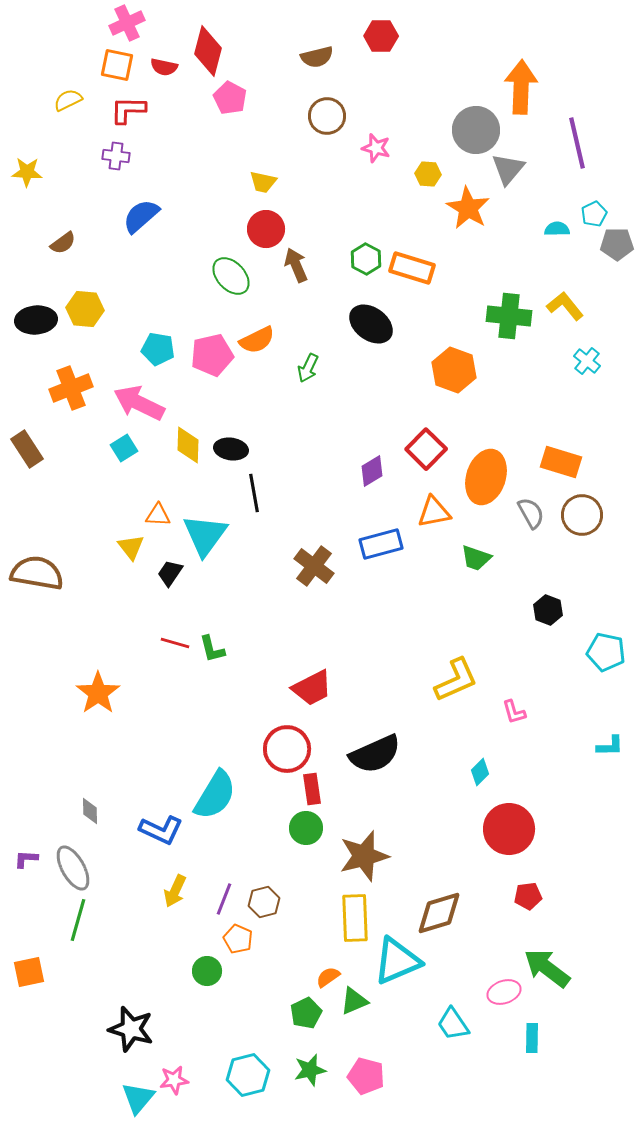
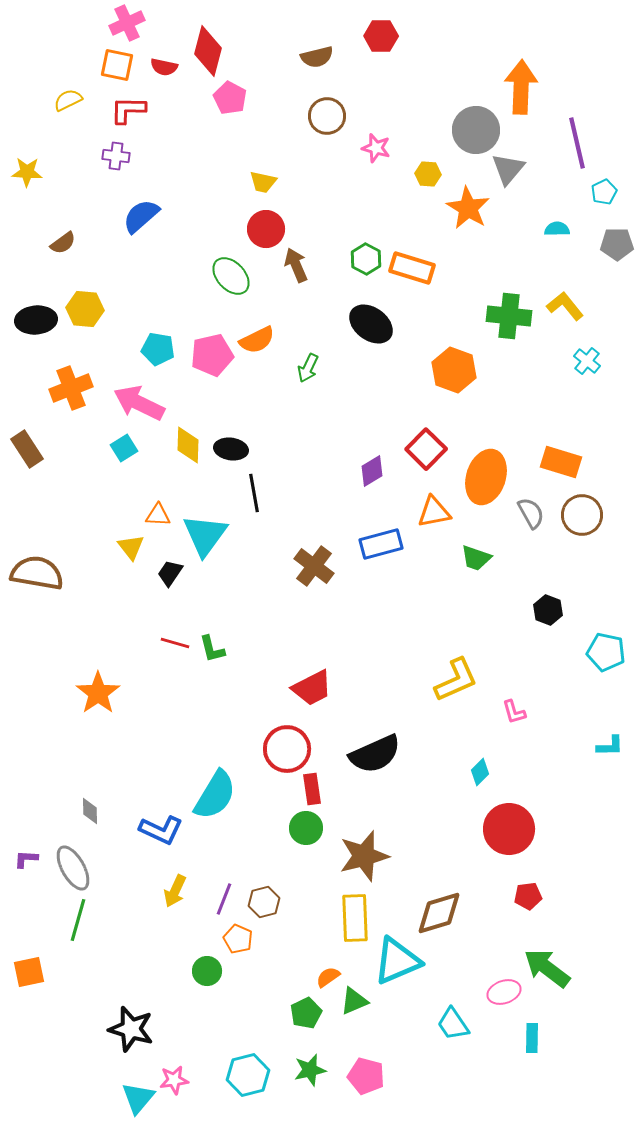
cyan pentagon at (594, 214): moved 10 px right, 22 px up
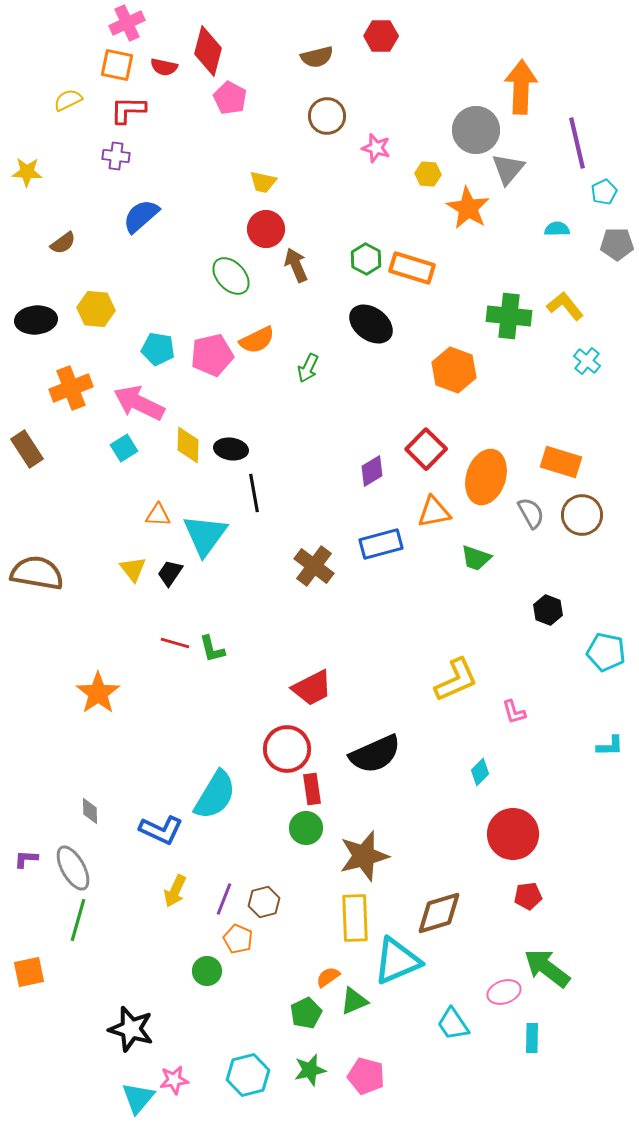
yellow hexagon at (85, 309): moved 11 px right
yellow triangle at (131, 547): moved 2 px right, 22 px down
red circle at (509, 829): moved 4 px right, 5 px down
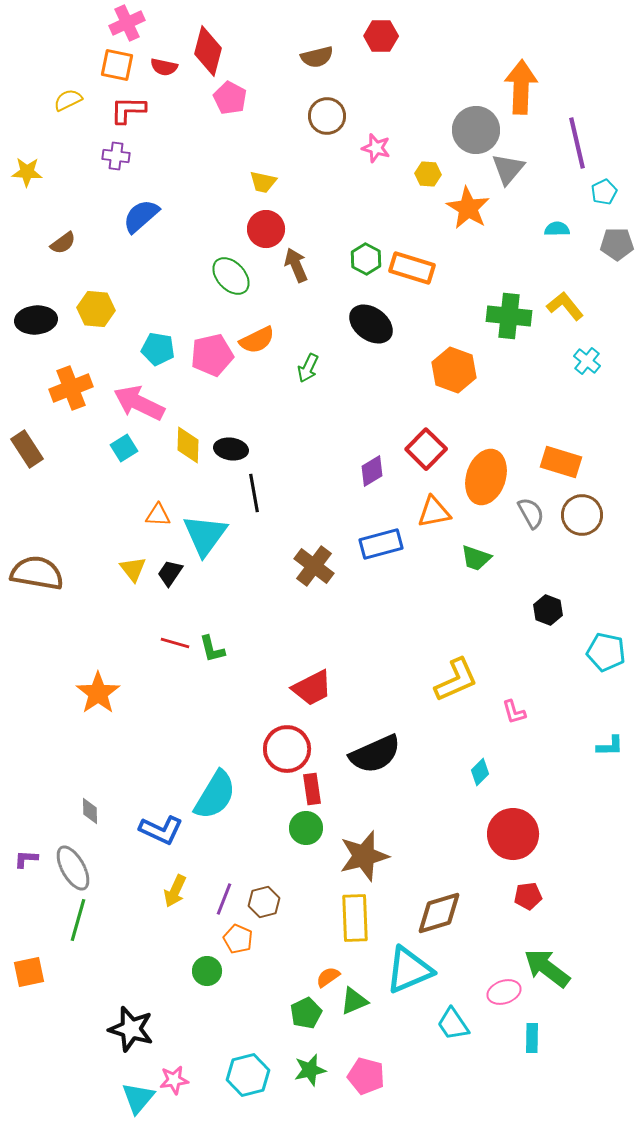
cyan triangle at (397, 961): moved 12 px right, 9 px down
